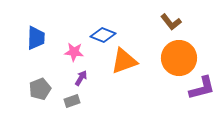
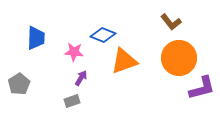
gray pentagon: moved 21 px left, 5 px up; rotated 10 degrees counterclockwise
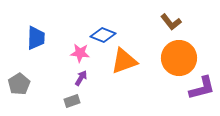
pink star: moved 6 px right, 1 px down
